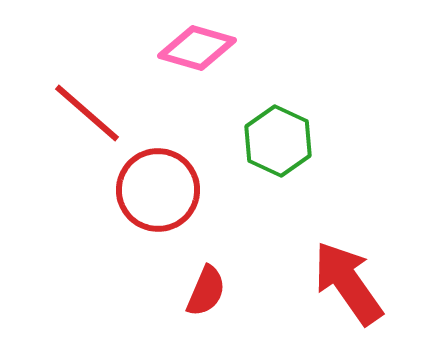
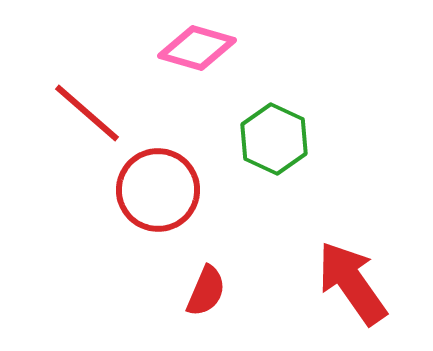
green hexagon: moved 4 px left, 2 px up
red arrow: moved 4 px right
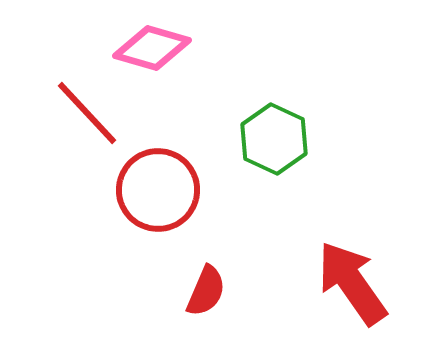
pink diamond: moved 45 px left
red line: rotated 6 degrees clockwise
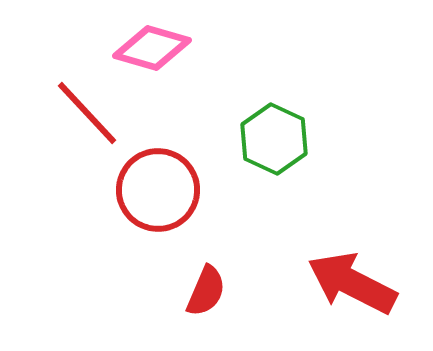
red arrow: rotated 28 degrees counterclockwise
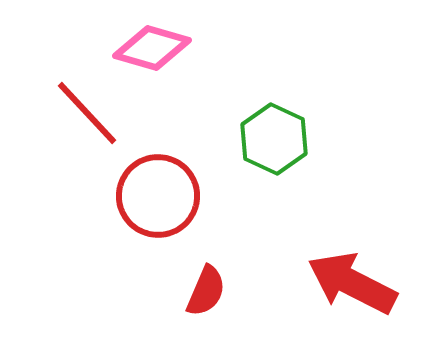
red circle: moved 6 px down
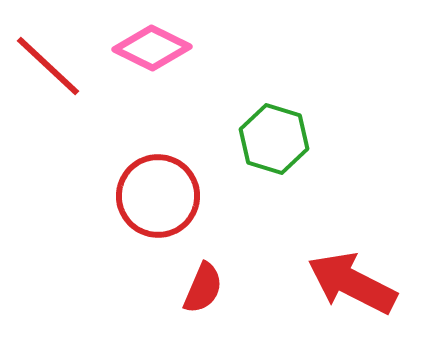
pink diamond: rotated 10 degrees clockwise
red line: moved 39 px left, 47 px up; rotated 4 degrees counterclockwise
green hexagon: rotated 8 degrees counterclockwise
red semicircle: moved 3 px left, 3 px up
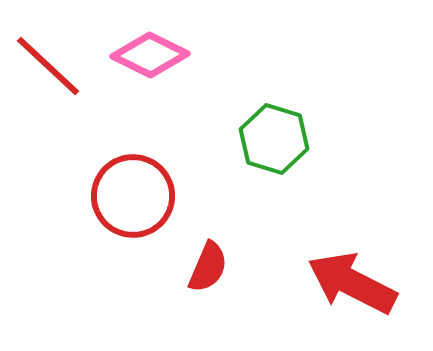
pink diamond: moved 2 px left, 7 px down
red circle: moved 25 px left
red semicircle: moved 5 px right, 21 px up
